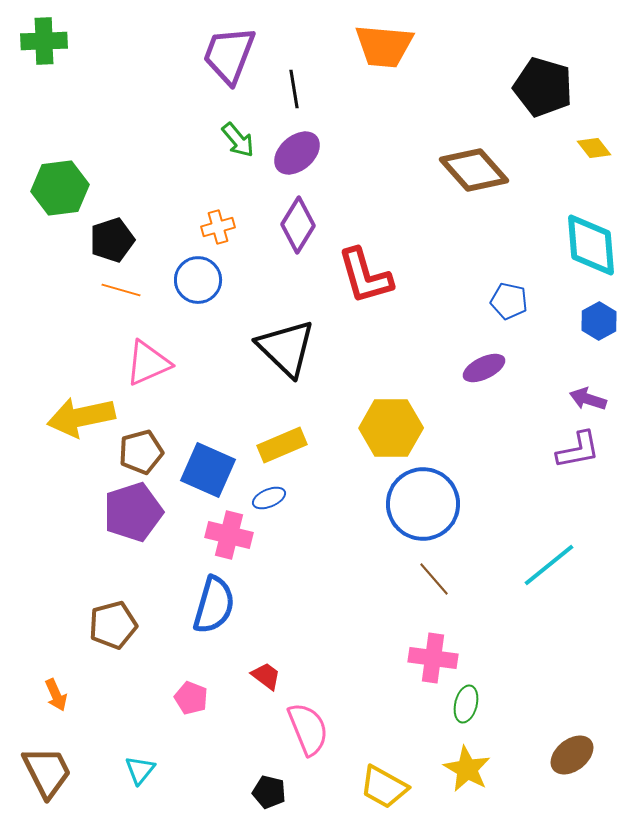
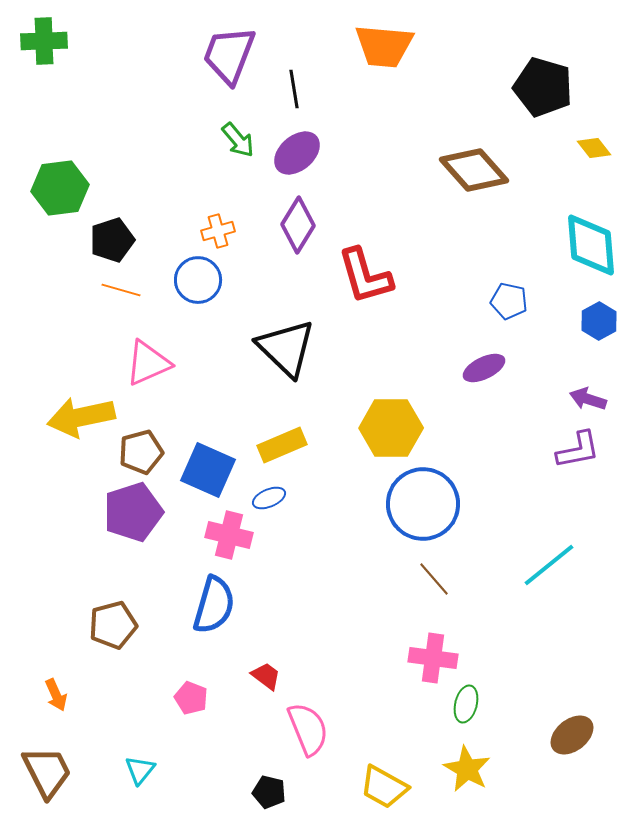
orange cross at (218, 227): moved 4 px down
brown ellipse at (572, 755): moved 20 px up
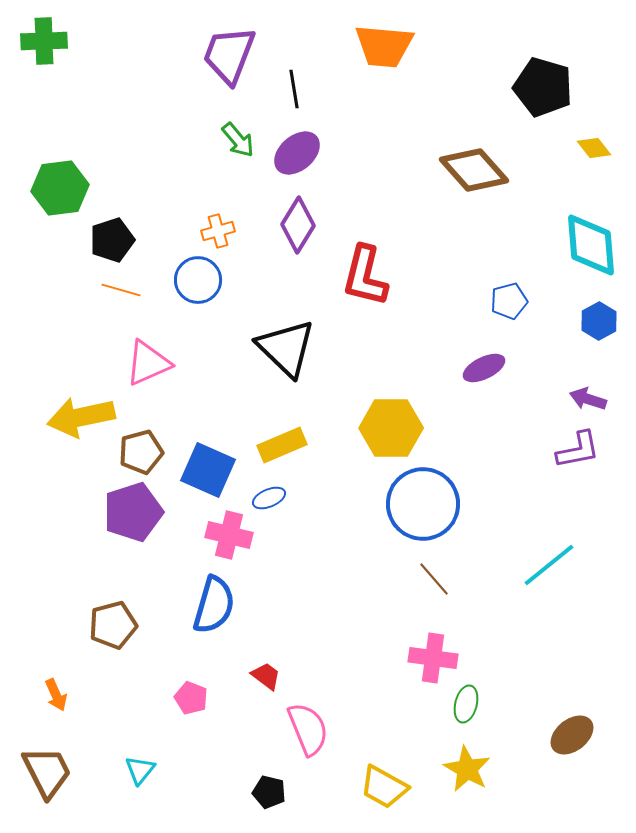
red L-shape at (365, 276): rotated 30 degrees clockwise
blue pentagon at (509, 301): rotated 27 degrees counterclockwise
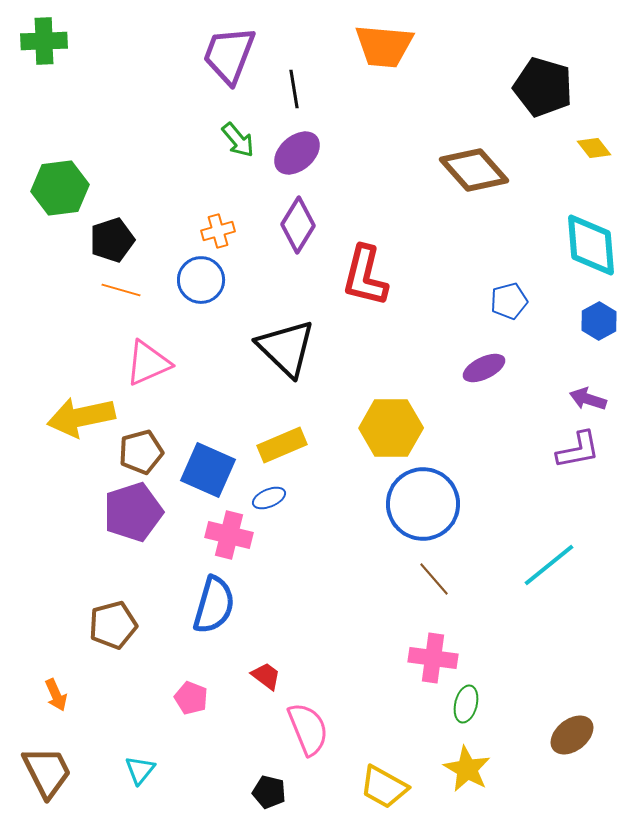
blue circle at (198, 280): moved 3 px right
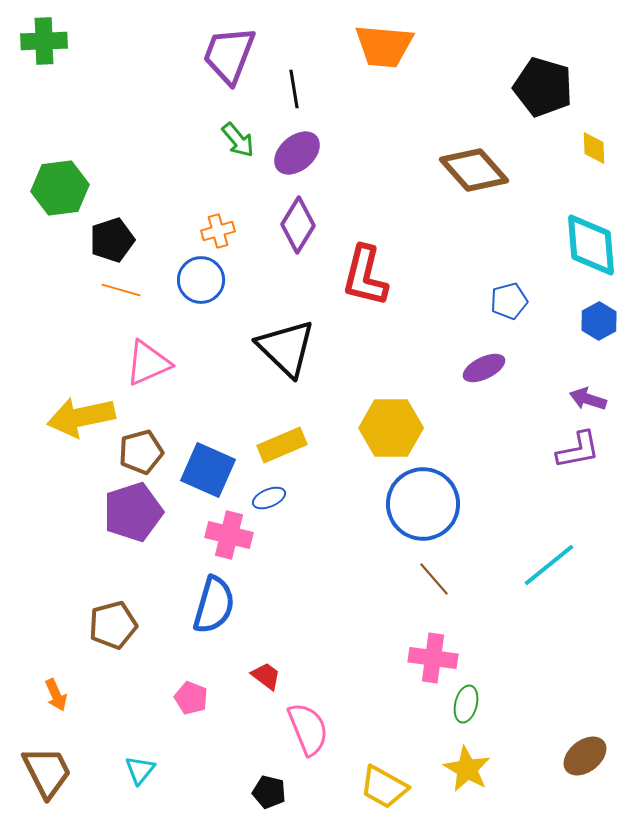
yellow diamond at (594, 148): rotated 36 degrees clockwise
brown ellipse at (572, 735): moved 13 px right, 21 px down
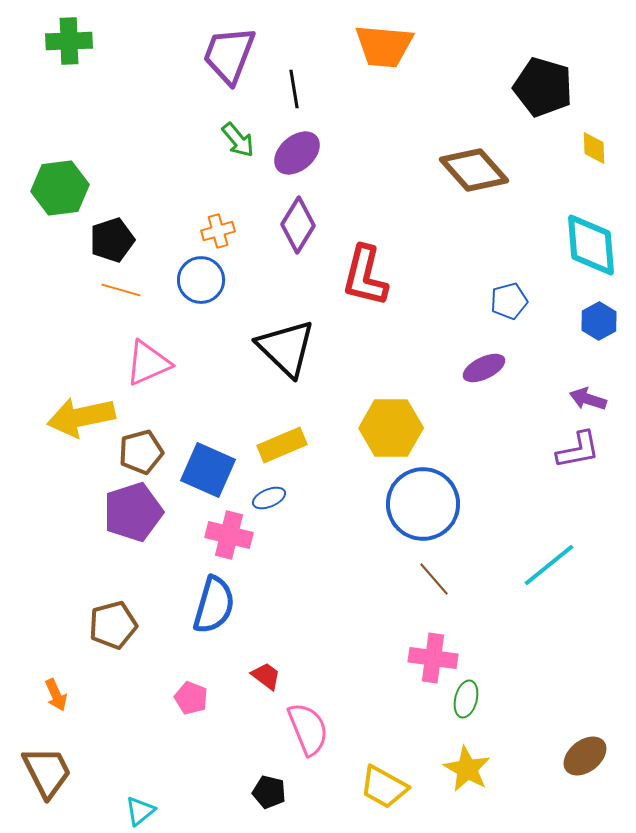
green cross at (44, 41): moved 25 px right
green ellipse at (466, 704): moved 5 px up
cyan triangle at (140, 770): moved 41 px down; rotated 12 degrees clockwise
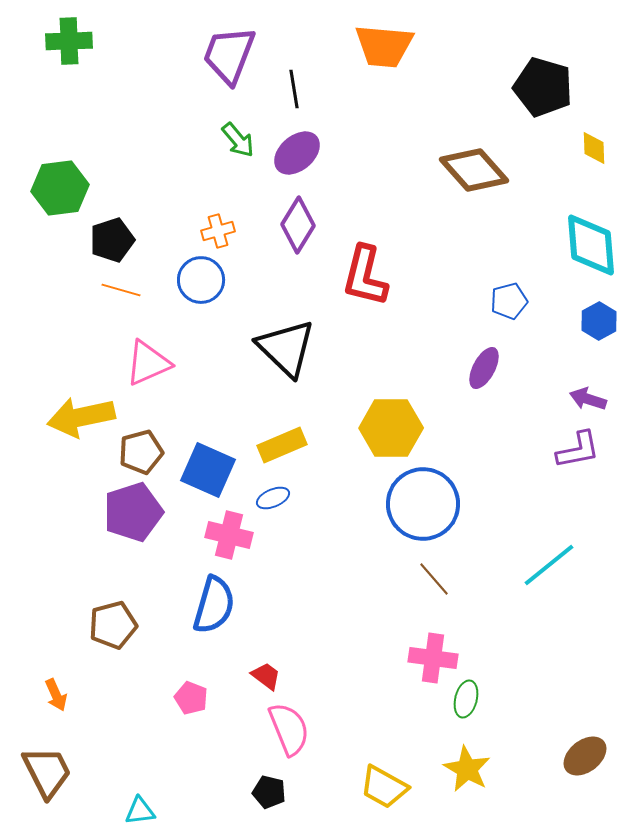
purple ellipse at (484, 368): rotated 36 degrees counterclockwise
blue ellipse at (269, 498): moved 4 px right
pink semicircle at (308, 729): moved 19 px left
cyan triangle at (140, 811): rotated 32 degrees clockwise
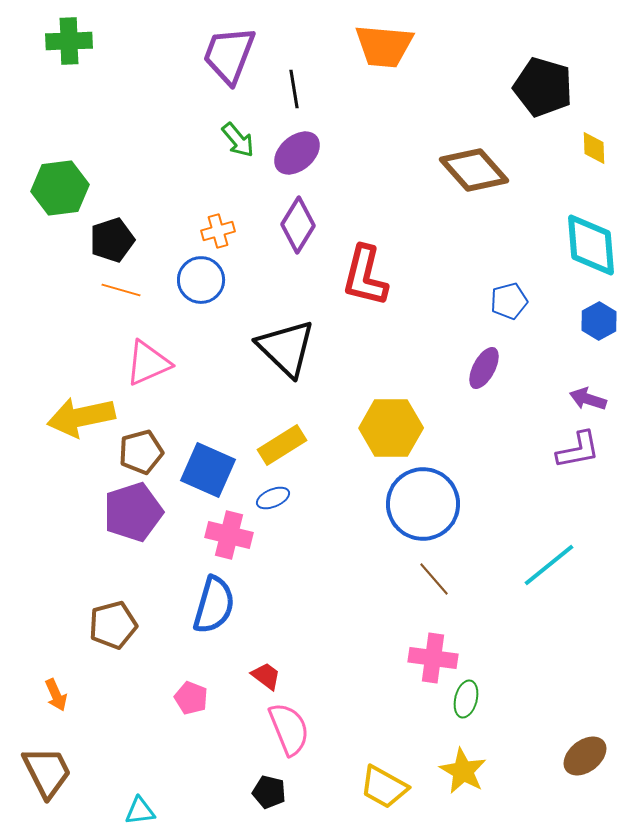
yellow rectangle at (282, 445): rotated 9 degrees counterclockwise
yellow star at (467, 769): moved 4 px left, 2 px down
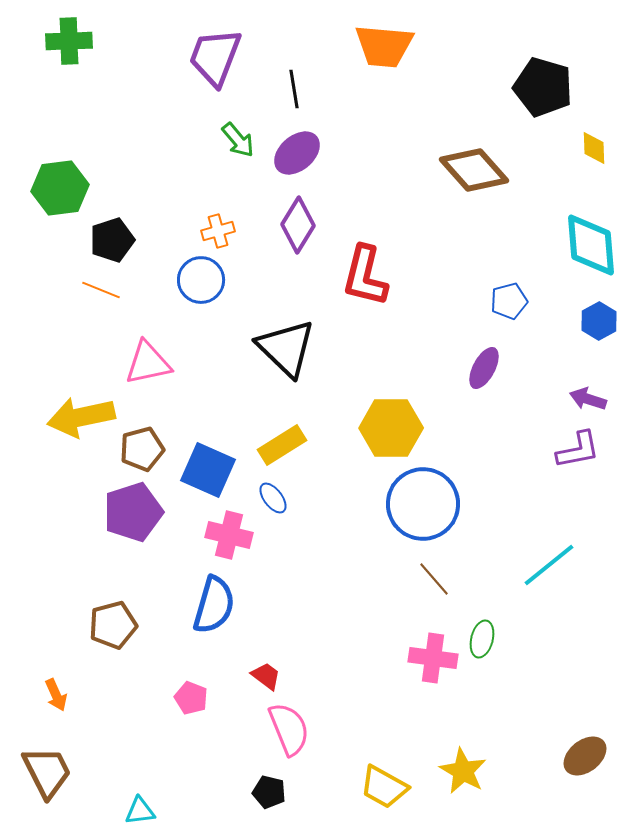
purple trapezoid at (229, 55): moved 14 px left, 2 px down
orange line at (121, 290): moved 20 px left; rotated 6 degrees clockwise
pink triangle at (148, 363): rotated 12 degrees clockwise
brown pentagon at (141, 452): moved 1 px right, 3 px up
blue ellipse at (273, 498): rotated 76 degrees clockwise
green ellipse at (466, 699): moved 16 px right, 60 px up
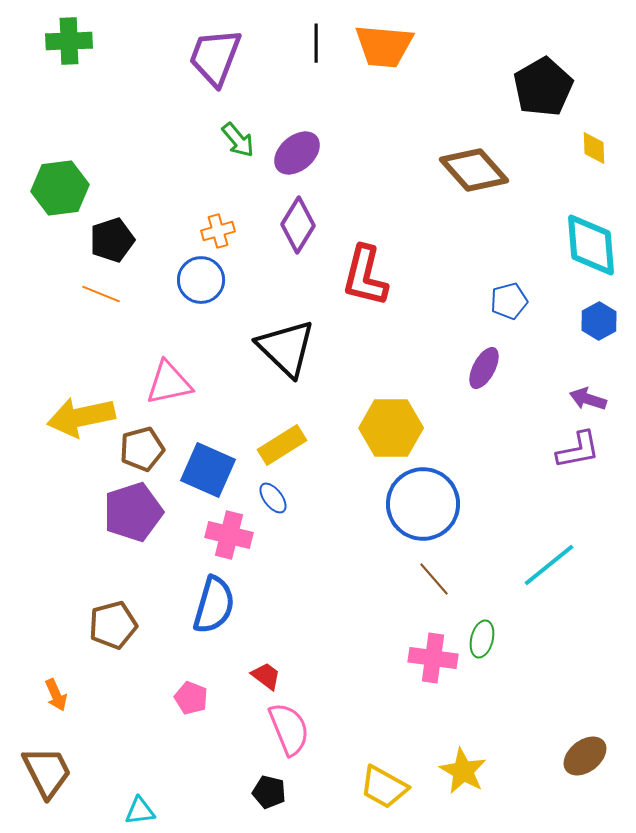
black pentagon at (543, 87): rotated 26 degrees clockwise
black line at (294, 89): moved 22 px right, 46 px up; rotated 9 degrees clockwise
orange line at (101, 290): moved 4 px down
pink triangle at (148, 363): moved 21 px right, 20 px down
